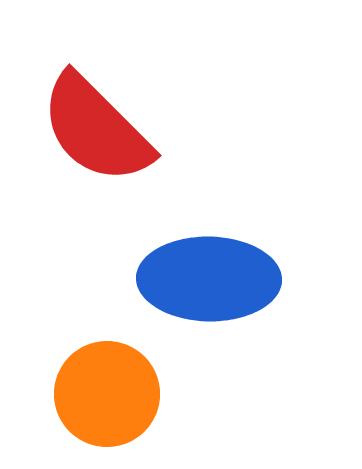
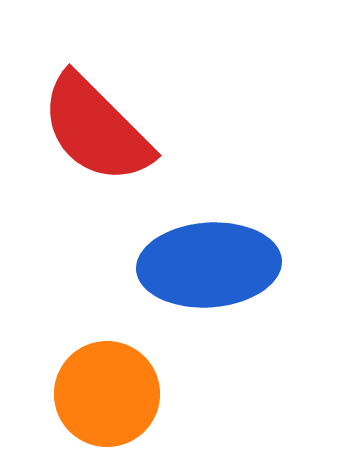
blue ellipse: moved 14 px up; rotated 5 degrees counterclockwise
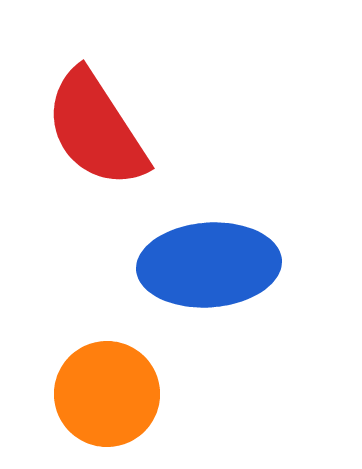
red semicircle: rotated 12 degrees clockwise
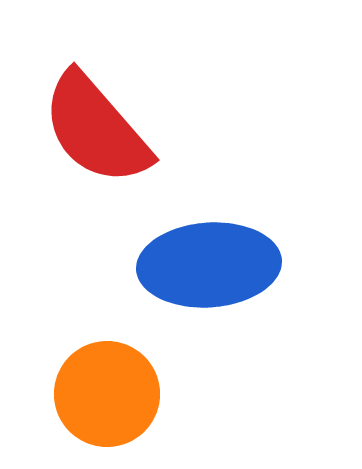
red semicircle: rotated 8 degrees counterclockwise
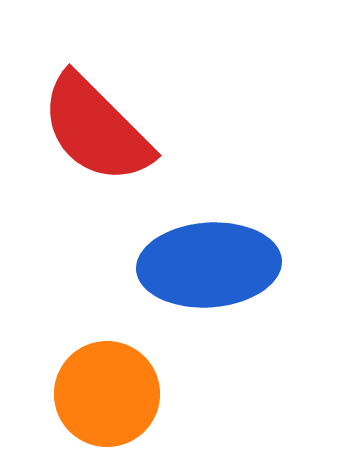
red semicircle: rotated 4 degrees counterclockwise
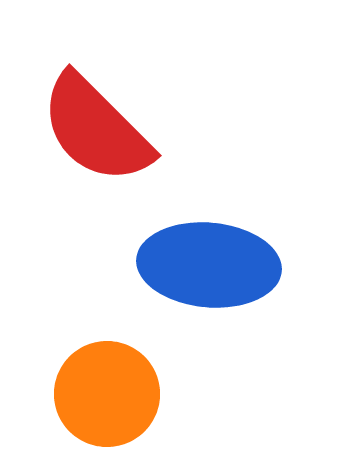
blue ellipse: rotated 9 degrees clockwise
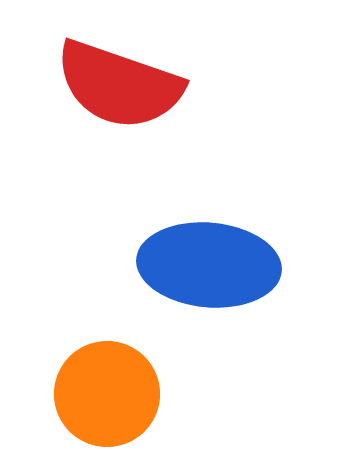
red semicircle: moved 23 px right, 44 px up; rotated 26 degrees counterclockwise
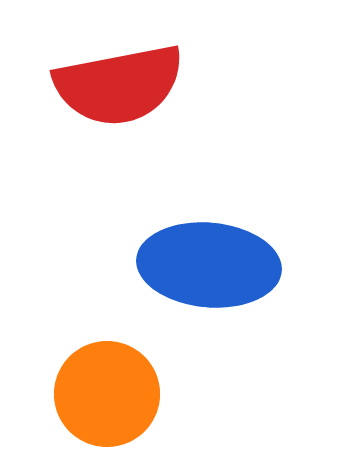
red semicircle: rotated 30 degrees counterclockwise
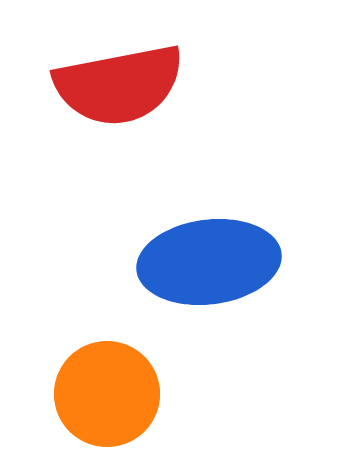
blue ellipse: moved 3 px up; rotated 12 degrees counterclockwise
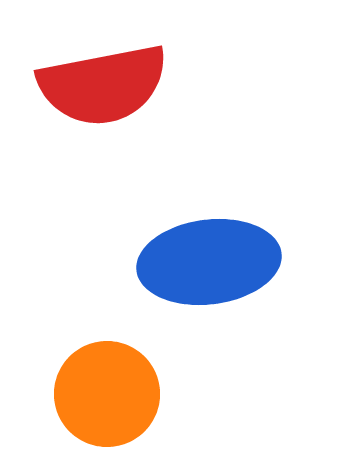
red semicircle: moved 16 px left
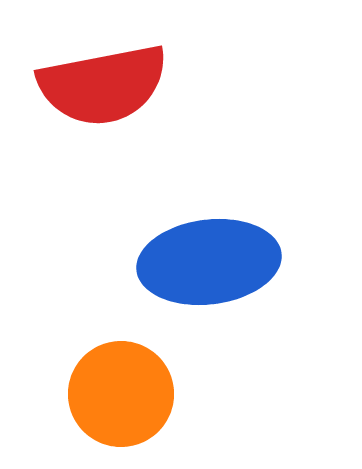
orange circle: moved 14 px right
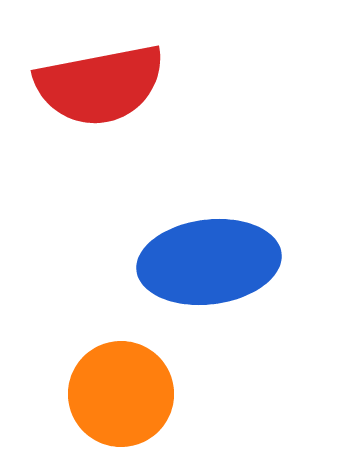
red semicircle: moved 3 px left
